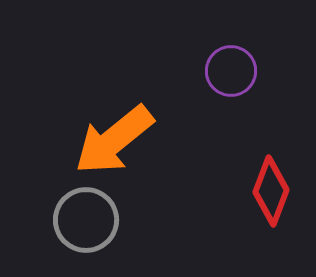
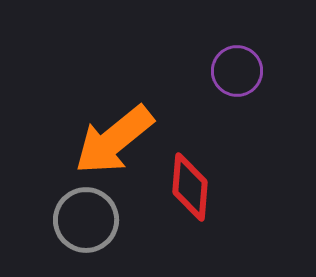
purple circle: moved 6 px right
red diamond: moved 81 px left, 4 px up; rotated 16 degrees counterclockwise
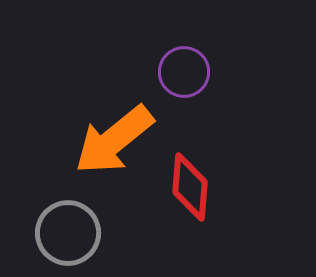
purple circle: moved 53 px left, 1 px down
gray circle: moved 18 px left, 13 px down
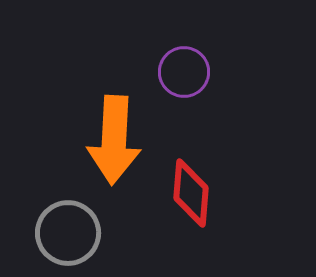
orange arrow: rotated 48 degrees counterclockwise
red diamond: moved 1 px right, 6 px down
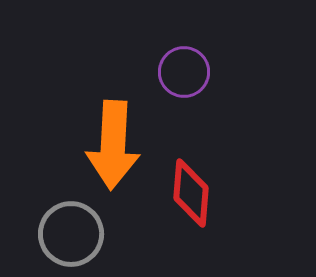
orange arrow: moved 1 px left, 5 px down
gray circle: moved 3 px right, 1 px down
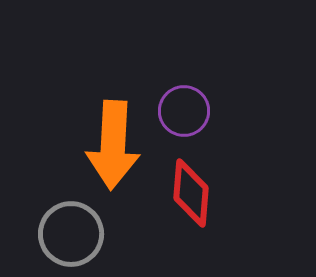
purple circle: moved 39 px down
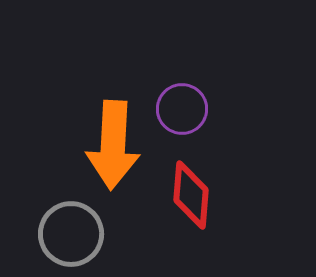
purple circle: moved 2 px left, 2 px up
red diamond: moved 2 px down
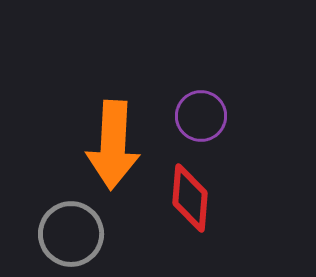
purple circle: moved 19 px right, 7 px down
red diamond: moved 1 px left, 3 px down
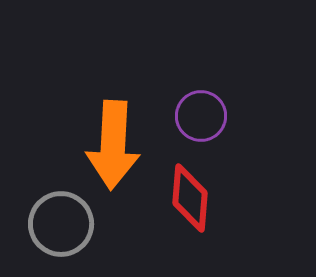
gray circle: moved 10 px left, 10 px up
